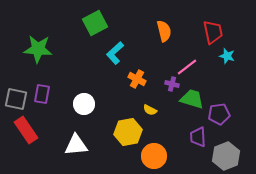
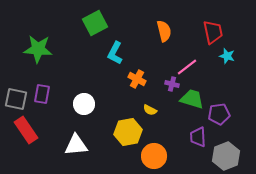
cyan L-shape: rotated 20 degrees counterclockwise
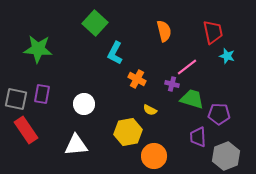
green square: rotated 20 degrees counterclockwise
purple pentagon: rotated 10 degrees clockwise
